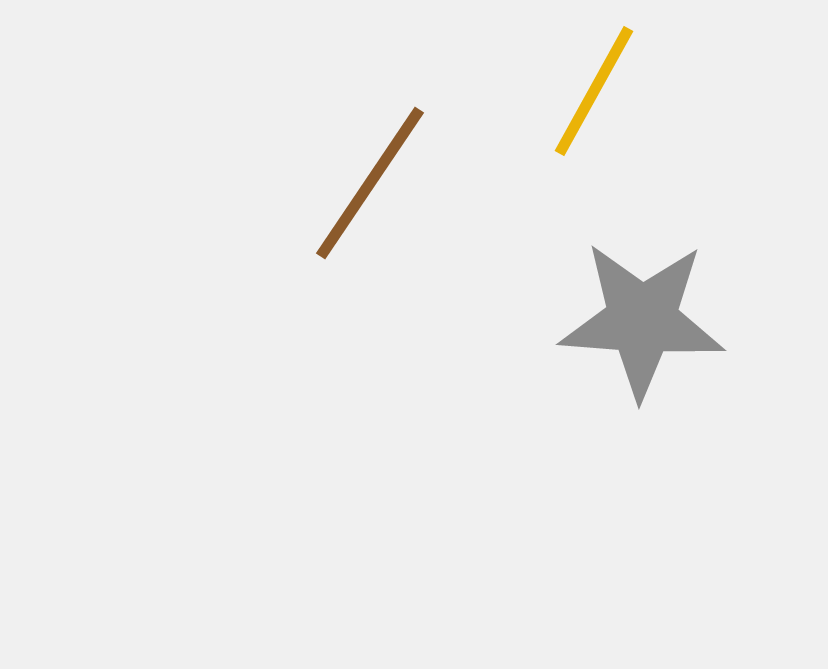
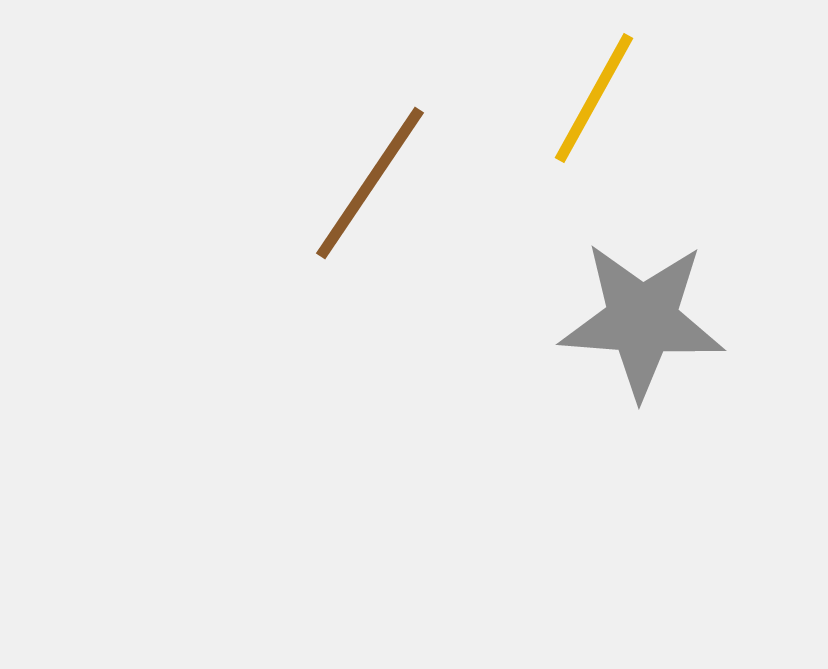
yellow line: moved 7 px down
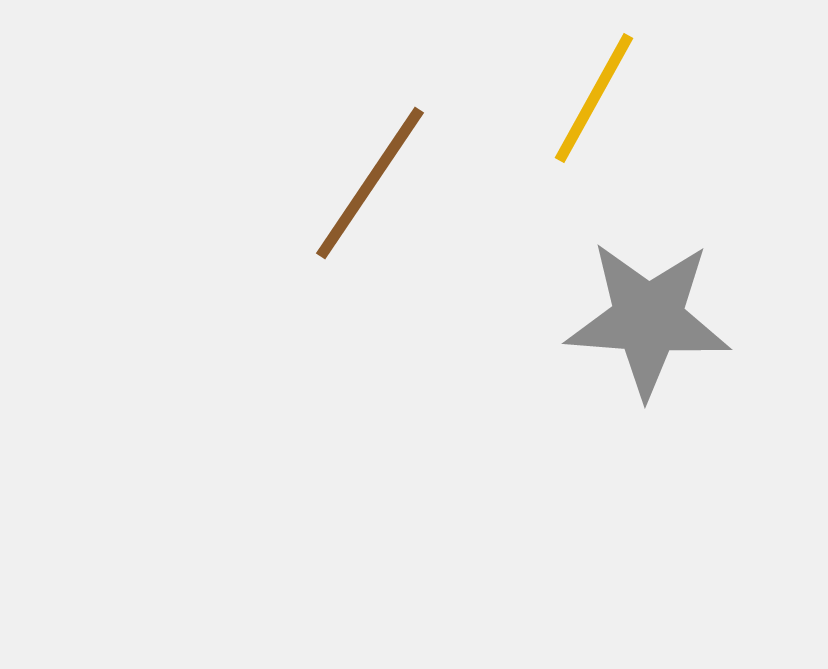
gray star: moved 6 px right, 1 px up
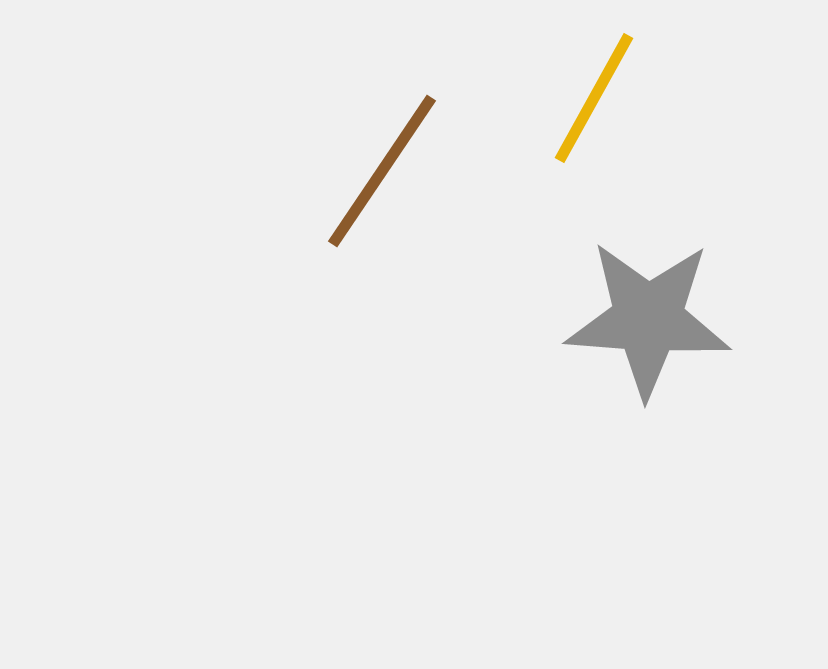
brown line: moved 12 px right, 12 px up
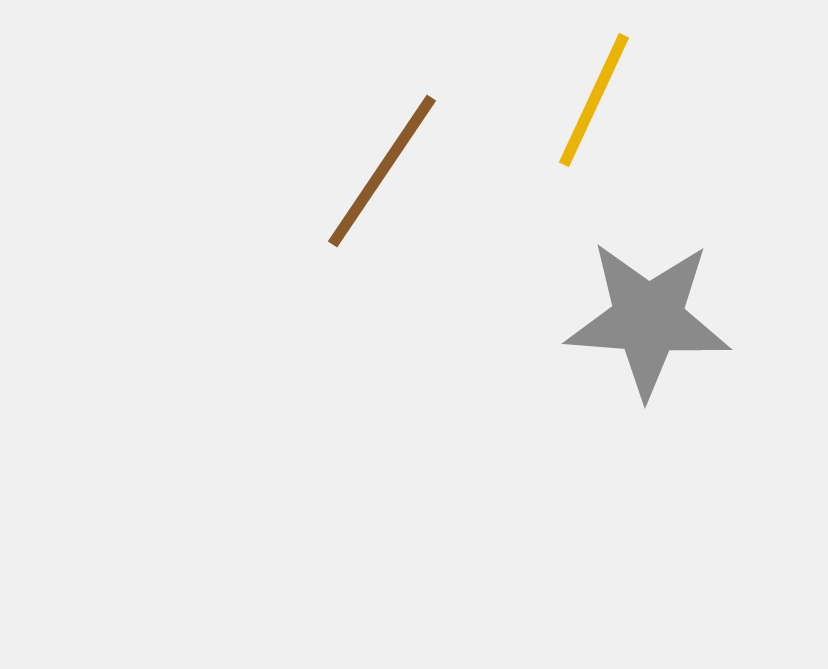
yellow line: moved 2 px down; rotated 4 degrees counterclockwise
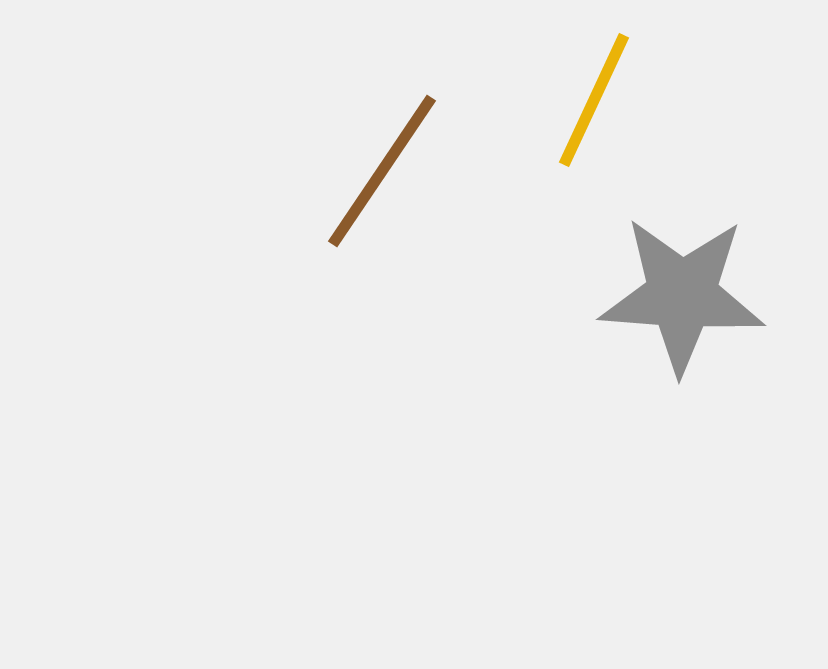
gray star: moved 34 px right, 24 px up
